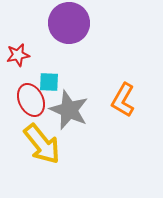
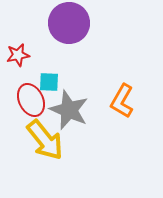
orange L-shape: moved 1 px left, 1 px down
yellow arrow: moved 3 px right, 4 px up
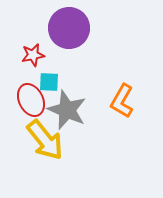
purple circle: moved 5 px down
red star: moved 15 px right
gray star: moved 2 px left
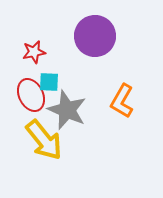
purple circle: moved 26 px right, 8 px down
red star: moved 1 px right, 3 px up
red ellipse: moved 5 px up
yellow arrow: moved 1 px left
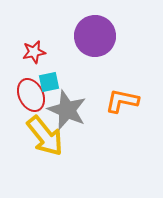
cyan square: rotated 15 degrees counterclockwise
orange L-shape: rotated 72 degrees clockwise
yellow arrow: moved 1 px right, 4 px up
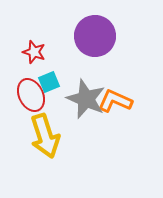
red star: rotated 30 degrees clockwise
cyan square: rotated 10 degrees counterclockwise
orange L-shape: moved 7 px left; rotated 12 degrees clockwise
gray star: moved 19 px right, 11 px up
yellow arrow: rotated 21 degrees clockwise
